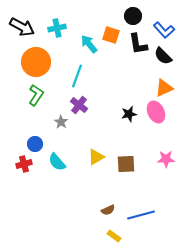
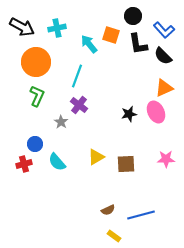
green L-shape: moved 1 px right, 1 px down; rotated 10 degrees counterclockwise
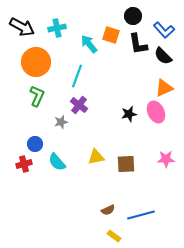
gray star: rotated 24 degrees clockwise
yellow triangle: rotated 18 degrees clockwise
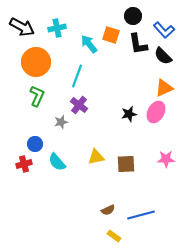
pink ellipse: rotated 55 degrees clockwise
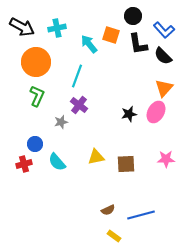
orange triangle: rotated 24 degrees counterclockwise
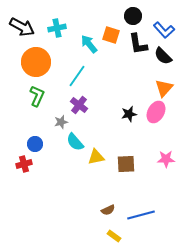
cyan line: rotated 15 degrees clockwise
cyan semicircle: moved 18 px right, 20 px up
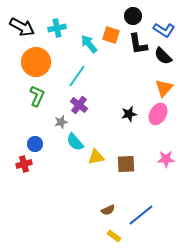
blue L-shape: rotated 15 degrees counterclockwise
pink ellipse: moved 2 px right, 2 px down
blue line: rotated 24 degrees counterclockwise
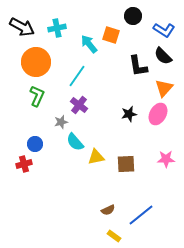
black L-shape: moved 22 px down
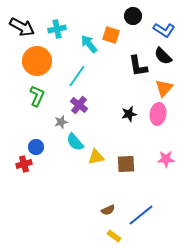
cyan cross: moved 1 px down
orange circle: moved 1 px right, 1 px up
pink ellipse: rotated 20 degrees counterclockwise
blue circle: moved 1 px right, 3 px down
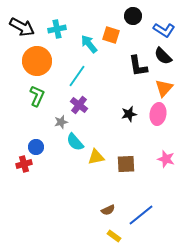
pink star: rotated 18 degrees clockwise
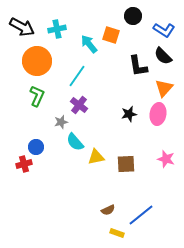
yellow rectangle: moved 3 px right, 3 px up; rotated 16 degrees counterclockwise
